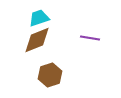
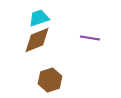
brown hexagon: moved 5 px down
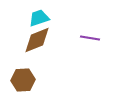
brown hexagon: moved 27 px left; rotated 15 degrees clockwise
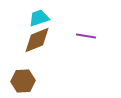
purple line: moved 4 px left, 2 px up
brown hexagon: moved 1 px down
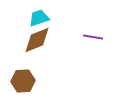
purple line: moved 7 px right, 1 px down
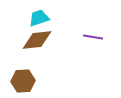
brown diamond: rotated 16 degrees clockwise
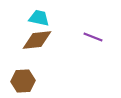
cyan trapezoid: rotated 30 degrees clockwise
purple line: rotated 12 degrees clockwise
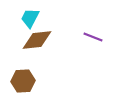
cyan trapezoid: moved 9 px left; rotated 75 degrees counterclockwise
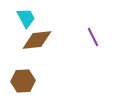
cyan trapezoid: moved 4 px left; rotated 125 degrees clockwise
purple line: rotated 42 degrees clockwise
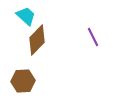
cyan trapezoid: moved 2 px up; rotated 20 degrees counterclockwise
brown diamond: rotated 40 degrees counterclockwise
